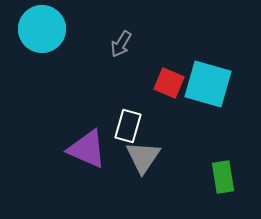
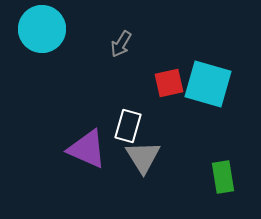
red square: rotated 36 degrees counterclockwise
gray triangle: rotated 6 degrees counterclockwise
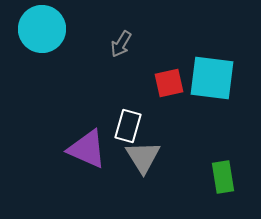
cyan square: moved 4 px right, 6 px up; rotated 9 degrees counterclockwise
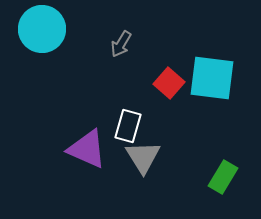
red square: rotated 36 degrees counterclockwise
green rectangle: rotated 40 degrees clockwise
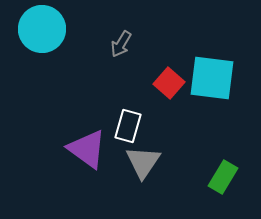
purple triangle: rotated 12 degrees clockwise
gray triangle: moved 5 px down; rotated 6 degrees clockwise
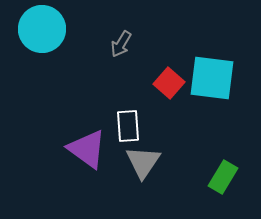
white rectangle: rotated 20 degrees counterclockwise
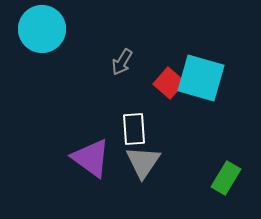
gray arrow: moved 1 px right, 18 px down
cyan square: moved 11 px left; rotated 9 degrees clockwise
white rectangle: moved 6 px right, 3 px down
purple triangle: moved 4 px right, 9 px down
green rectangle: moved 3 px right, 1 px down
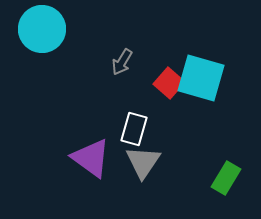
white rectangle: rotated 20 degrees clockwise
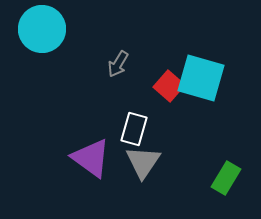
gray arrow: moved 4 px left, 2 px down
red square: moved 3 px down
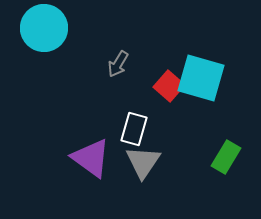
cyan circle: moved 2 px right, 1 px up
green rectangle: moved 21 px up
